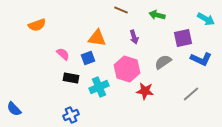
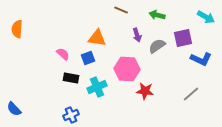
cyan arrow: moved 2 px up
orange semicircle: moved 20 px left, 4 px down; rotated 114 degrees clockwise
purple arrow: moved 3 px right, 2 px up
gray semicircle: moved 6 px left, 16 px up
pink hexagon: rotated 15 degrees counterclockwise
cyan cross: moved 2 px left
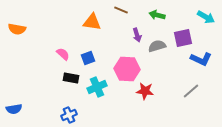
orange semicircle: rotated 84 degrees counterclockwise
orange triangle: moved 5 px left, 16 px up
gray semicircle: rotated 18 degrees clockwise
gray line: moved 3 px up
blue semicircle: rotated 56 degrees counterclockwise
blue cross: moved 2 px left
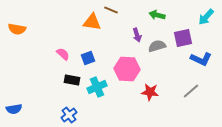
brown line: moved 10 px left
cyan arrow: rotated 102 degrees clockwise
black rectangle: moved 1 px right, 2 px down
red star: moved 5 px right, 1 px down
blue cross: rotated 14 degrees counterclockwise
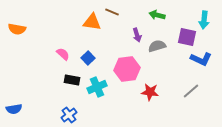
brown line: moved 1 px right, 2 px down
cyan arrow: moved 2 px left, 3 px down; rotated 36 degrees counterclockwise
purple square: moved 4 px right, 1 px up; rotated 24 degrees clockwise
blue square: rotated 24 degrees counterclockwise
pink hexagon: rotated 10 degrees counterclockwise
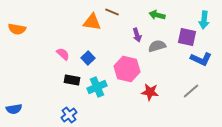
pink hexagon: rotated 20 degrees clockwise
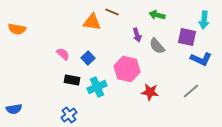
gray semicircle: rotated 114 degrees counterclockwise
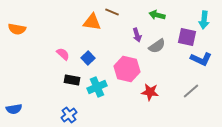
gray semicircle: rotated 84 degrees counterclockwise
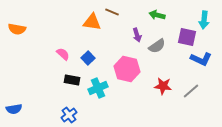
cyan cross: moved 1 px right, 1 px down
red star: moved 13 px right, 6 px up
